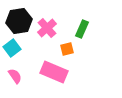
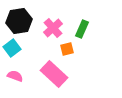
pink cross: moved 6 px right
pink rectangle: moved 2 px down; rotated 20 degrees clockwise
pink semicircle: rotated 35 degrees counterclockwise
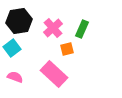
pink semicircle: moved 1 px down
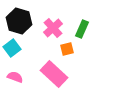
black hexagon: rotated 25 degrees clockwise
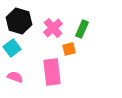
orange square: moved 2 px right
pink rectangle: moved 2 px left, 2 px up; rotated 40 degrees clockwise
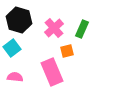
black hexagon: moved 1 px up
pink cross: moved 1 px right
orange square: moved 2 px left, 2 px down
pink rectangle: rotated 16 degrees counterclockwise
pink semicircle: rotated 14 degrees counterclockwise
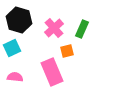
cyan square: rotated 12 degrees clockwise
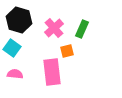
cyan square: rotated 30 degrees counterclockwise
pink rectangle: rotated 16 degrees clockwise
pink semicircle: moved 3 px up
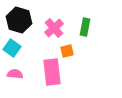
green rectangle: moved 3 px right, 2 px up; rotated 12 degrees counterclockwise
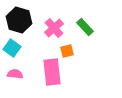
green rectangle: rotated 54 degrees counterclockwise
